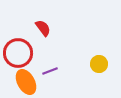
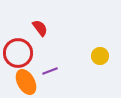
red semicircle: moved 3 px left
yellow circle: moved 1 px right, 8 px up
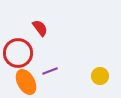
yellow circle: moved 20 px down
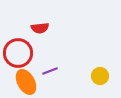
red semicircle: rotated 120 degrees clockwise
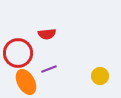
red semicircle: moved 7 px right, 6 px down
purple line: moved 1 px left, 2 px up
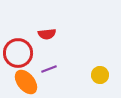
yellow circle: moved 1 px up
orange ellipse: rotated 10 degrees counterclockwise
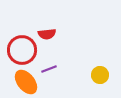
red circle: moved 4 px right, 3 px up
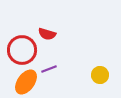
red semicircle: rotated 24 degrees clockwise
orange ellipse: rotated 75 degrees clockwise
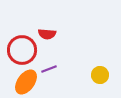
red semicircle: rotated 12 degrees counterclockwise
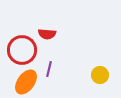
purple line: rotated 56 degrees counterclockwise
